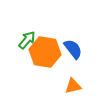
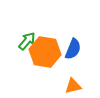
green arrow: moved 1 px down
blue semicircle: rotated 60 degrees clockwise
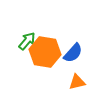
blue semicircle: moved 4 px down; rotated 20 degrees clockwise
orange triangle: moved 4 px right, 4 px up
